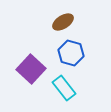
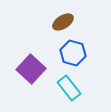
blue hexagon: moved 2 px right
cyan rectangle: moved 5 px right
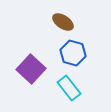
brown ellipse: rotated 65 degrees clockwise
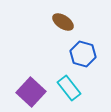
blue hexagon: moved 10 px right, 1 px down
purple square: moved 23 px down
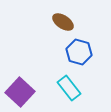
blue hexagon: moved 4 px left, 2 px up
purple square: moved 11 px left
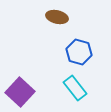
brown ellipse: moved 6 px left, 5 px up; rotated 20 degrees counterclockwise
cyan rectangle: moved 6 px right
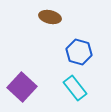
brown ellipse: moved 7 px left
purple square: moved 2 px right, 5 px up
